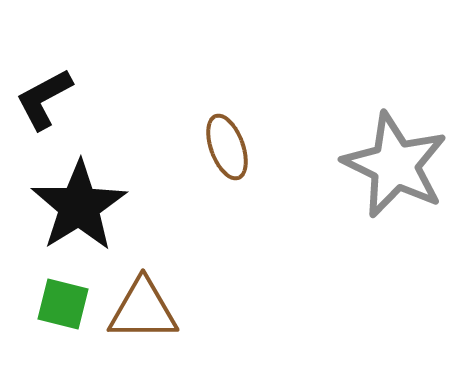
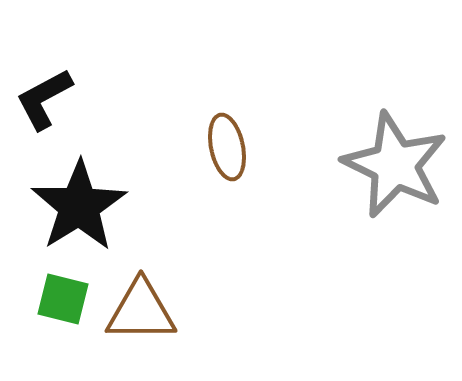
brown ellipse: rotated 8 degrees clockwise
green square: moved 5 px up
brown triangle: moved 2 px left, 1 px down
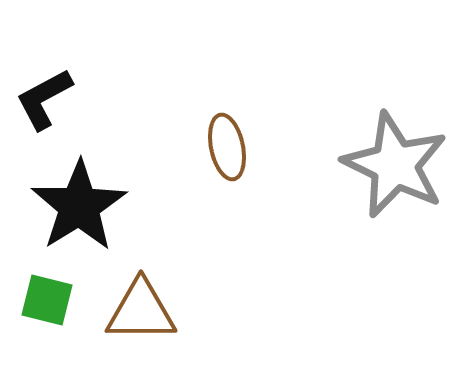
green square: moved 16 px left, 1 px down
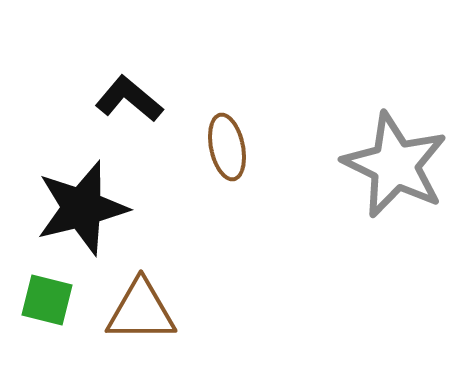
black L-shape: moved 85 px right; rotated 68 degrees clockwise
black star: moved 3 px right, 2 px down; rotated 18 degrees clockwise
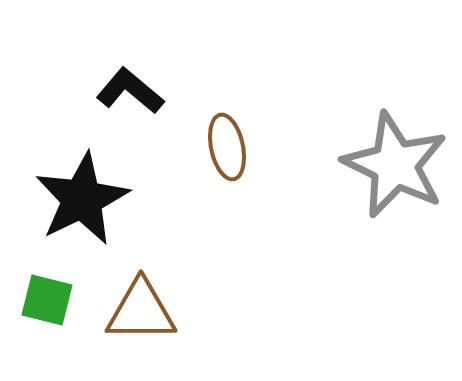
black L-shape: moved 1 px right, 8 px up
black star: moved 9 px up; rotated 12 degrees counterclockwise
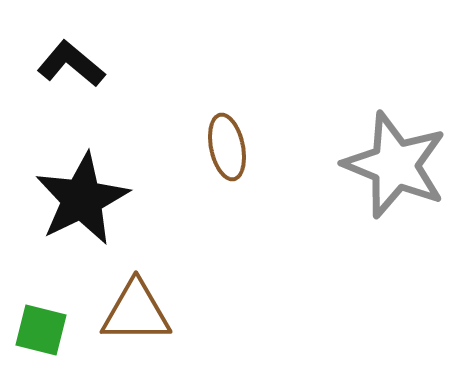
black L-shape: moved 59 px left, 27 px up
gray star: rotated 4 degrees counterclockwise
green square: moved 6 px left, 30 px down
brown triangle: moved 5 px left, 1 px down
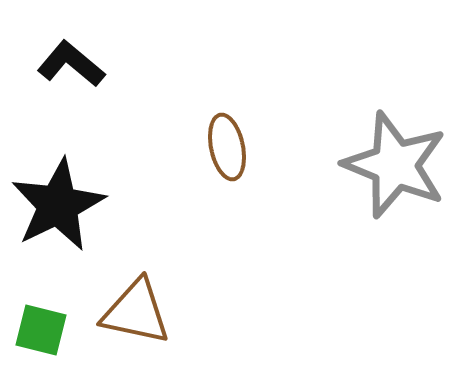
black star: moved 24 px left, 6 px down
brown triangle: rotated 12 degrees clockwise
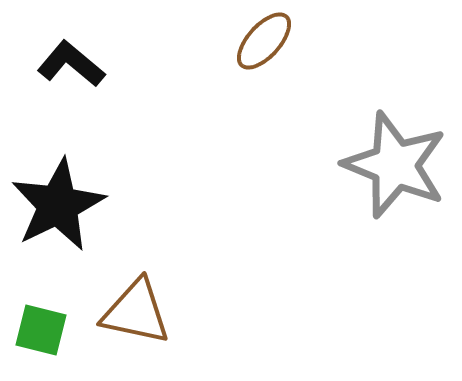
brown ellipse: moved 37 px right, 106 px up; rotated 54 degrees clockwise
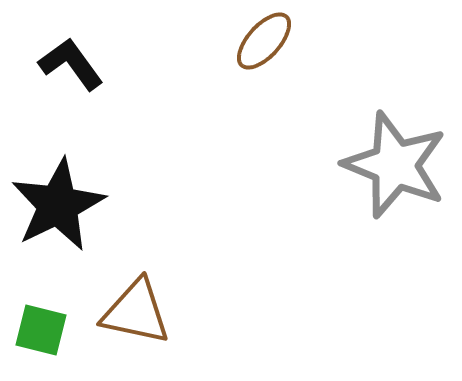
black L-shape: rotated 14 degrees clockwise
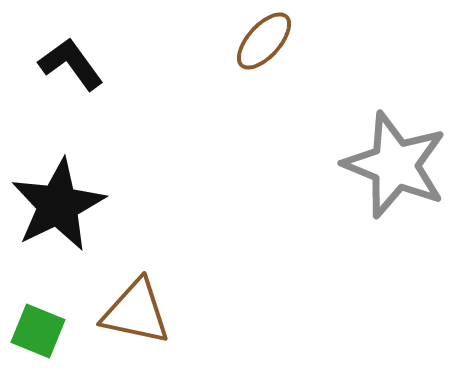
green square: moved 3 px left, 1 px down; rotated 8 degrees clockwise
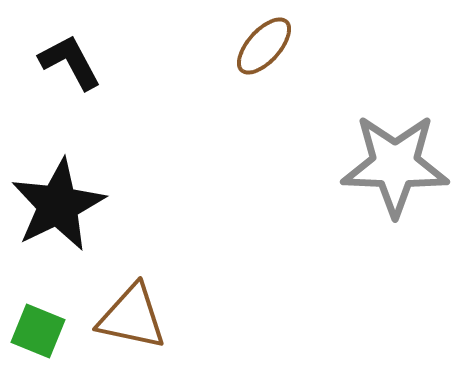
brown ellipse: moved 5 px down
black L-shape: moved 1 px left, 2 px up; rotated 8 degrees clockwise
gray star: rotated 20 degrees counterclockwise
brown triangle: moved 4 px left, 5 px down
